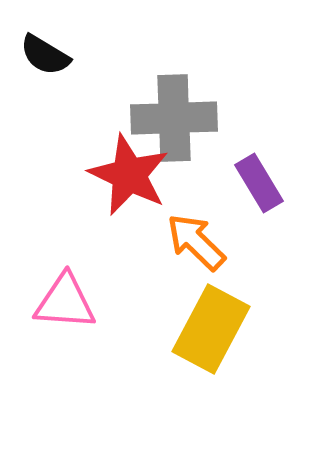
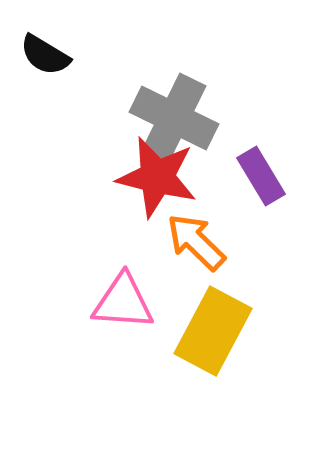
gray cross: rotated 28 degrees clockwise
red star: moved 28 px right, 2 px down; rotated 12 degrees counterclockwise
purple rectangle: moved 2 px right, 7 px up
pink triangle: moved 58 px right
yellow rectangle: moved 2 px right, 2 px down
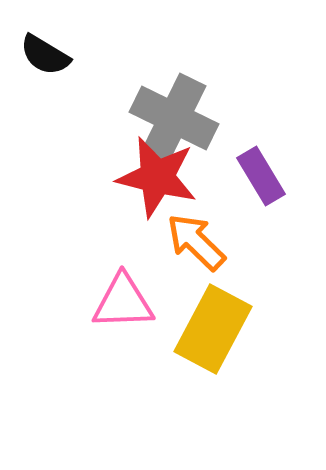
pink triangle: rotated 6 degrees counterclockwise
yellow rectangle: moved 2 px up
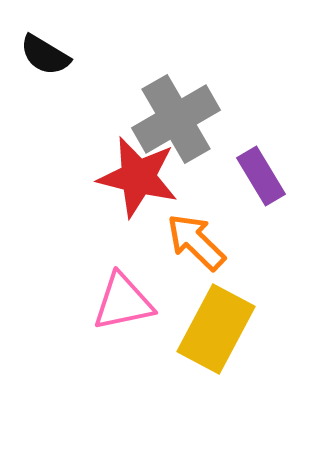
gray cross: moved 2 px right, 1 px down; rotated 34 degrees clockwise
red star: moved 19 px left
pink triangle: rotated 10 degrees counterclockwise
yellow rectangle: moved 3 px right
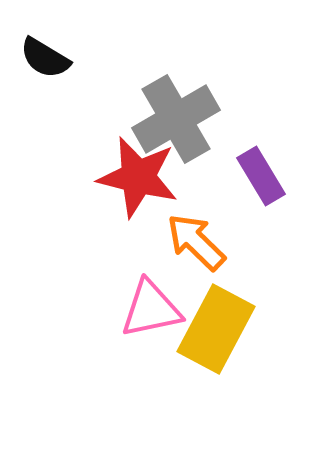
black semicircle: moved 3 px down
pink triangle: moved 28 px right, 7 px down
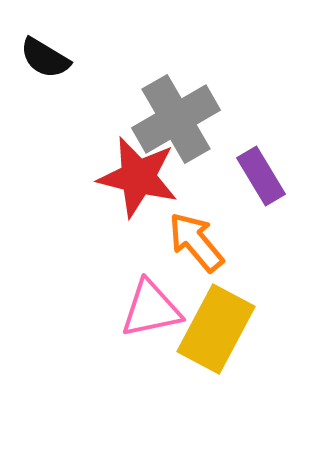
orange arrow: rotated 6 degrees clockwise
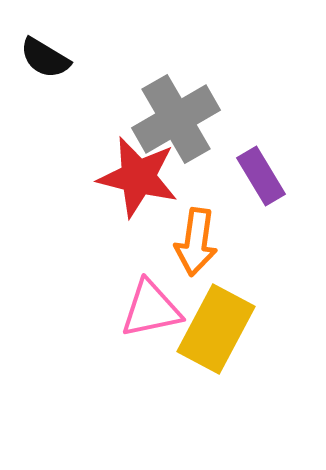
orange arrow: rotated 132 degrees counterclockwise
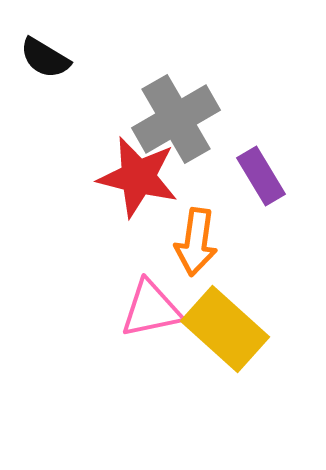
yellow rectangle: moved 9 px right; rotated 76 degrees counterclockwise
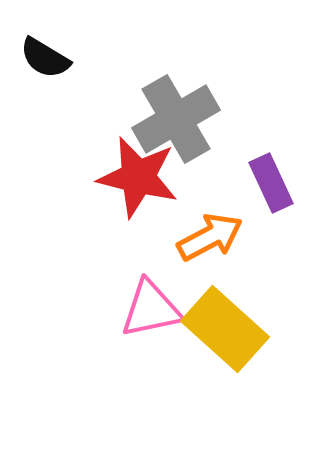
purple rectangle: moved 10 px right, 7 px down; rotated 6 degrees clockwise
orange arrow: moved 14 px right, 5 px up; rotated 126 degrees counterclockwise
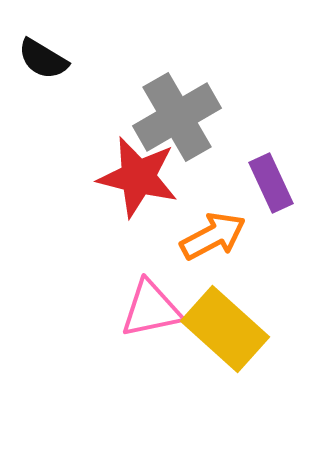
black semicircle: moved 2 px left, 1 px down
gray cross: moved 1 px right, 2 px up
orange arrow: moved 3 px right, 1 px up
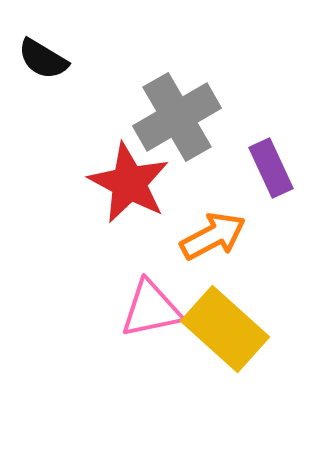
red star: moved 9 px left, 6 px down; rotated 14 degrees clockwise
purple rectangle: moved 15 px up
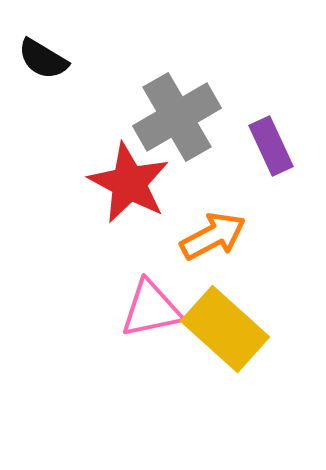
purple rectangle: moved 22 px up
